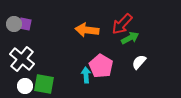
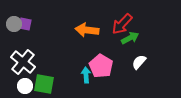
white cross: moved 1 px right, 3 px down
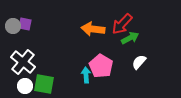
gray circle: moved 1 px left, 2 px down
orange arrow: moved 6 px right, 1 px up
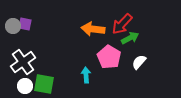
white cross: rotated 15 degrees clockwise
pink pentagon: moved 8 px right, 9 px up
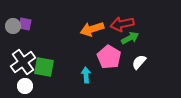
red arrow: rotated 35 degrees clockwise
orange arrow: moved 1 px left; rotated 25 degrees counterclockwise
green square: moved 17 px up
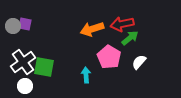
green arrow: rotated 12 degrees counterclockwise
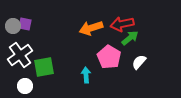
orange arrow: moved 1 px left, 1 px up
white cross: moved 3 px left, 7 px up
green square: rotated 20 degrees counterclockwise
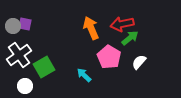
orange arrow: rotated 85 degrees clockwise
white cross: moved 1 px left
green square: rotated 20 degrees counterclockwise
cyan arrow: moved 2 px left; rotated 42 degrees counterclockwise
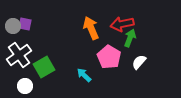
green arrow: rotated 30 degrees counterclockwise
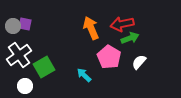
green arrow: rotated 48 degrees clockwise
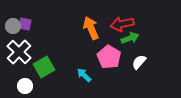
white cross: moved 3 px up; rotated 10 degrees counterclockwise
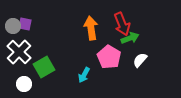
red arrow: rotated 100 degrees counterclockwise
orange arrow: rotated 15 degrees clockwise
white semicircle: moved 1 px right, 2 px up
cyan arrow: rotated 105 degrees counterclockwise
white circle: moved 1 px left, 2 px up
